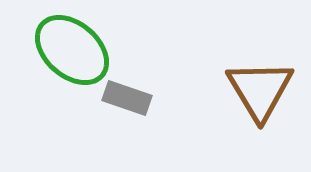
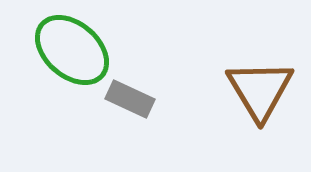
gray rectangle: moved 3 px right, 1 px down; rotated 6 degrees clockwise
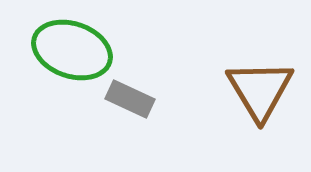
green ellipse: rotated 22 degrees counterclockwise
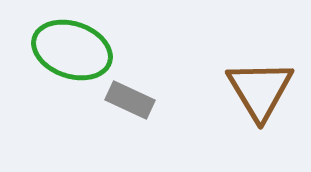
gray rectangle: moved 1 px down
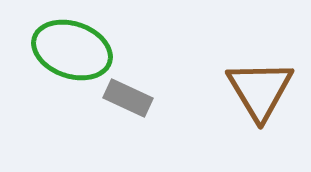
gray rectangle: moved 2 px left, 2 px up
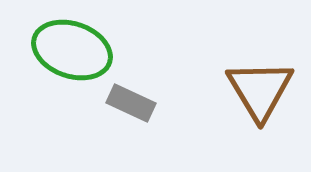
gray rectangle: moved 3 px right, 5 px down
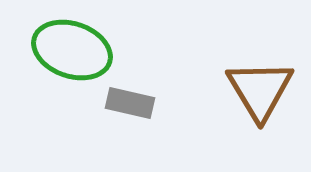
gray rectangle: moved 1 px left; rotated 12 degrees counterclockwise
